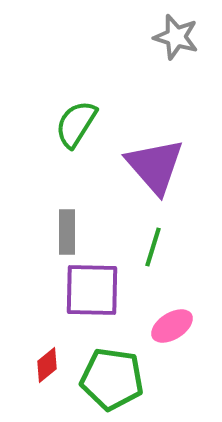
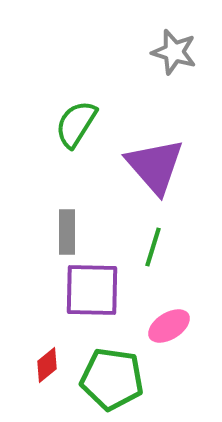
gray star: moved 2 px left, 15 px down
pink ellipse: moved 3 px left
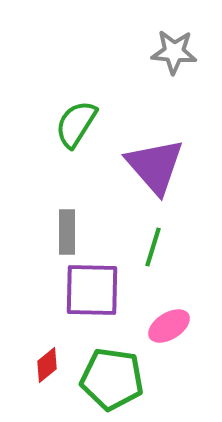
gray star: rotated 12 degrees counterclockwise
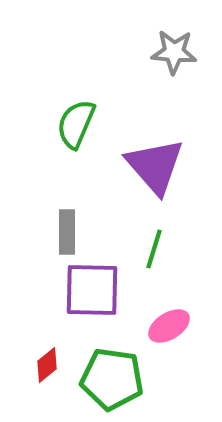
green semicircle: rotated 9 degrees counterclockwise
green line: moved 1 px right, 2 px down
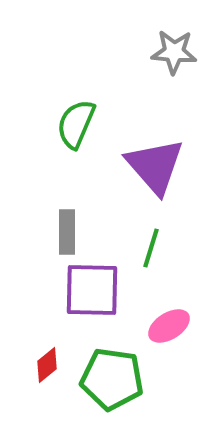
green line: moved 3 px left, 1 px up
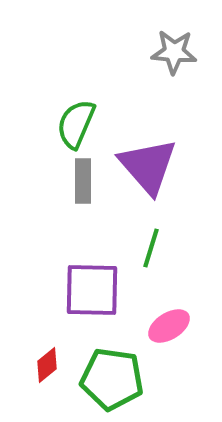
purple triangle: moved 7 px left
gray rectangle: moved 16 px right, 51 px up
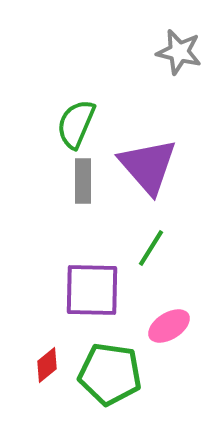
gray star: moved 5 px right; rotated 9 degrees clockwise
green line: rotated 15 degrees clockwise
green pentagon: moved 2 px left, 5 px up
